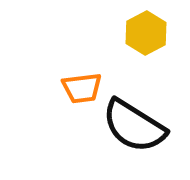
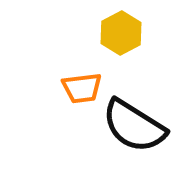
yellow hexagon: moved 25 px left
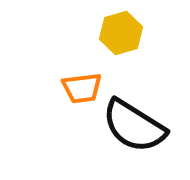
yellow hexagon: rotated 12 degrees clockwise
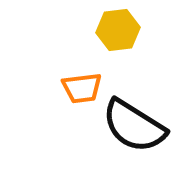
yellow hexagon: moved 3 px left, 3 px up; rotated 9 degrees clockwise
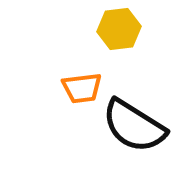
yellow hexagon: moved 1 px right, 1 px up
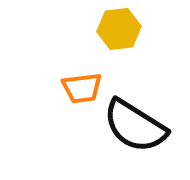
black semicircle: moved 1 px right
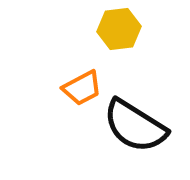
orange trapezoid: rotated 21 degrees counterclockwise
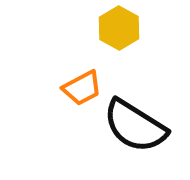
yellow hexagon: moved 1 px up; rotated 24 degrees counterclockwise
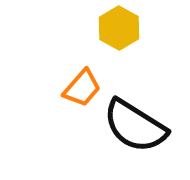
orange trapezoid: rotated 21 degrees counterclockwise
